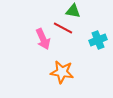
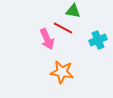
pink arrow: moved 4 px right
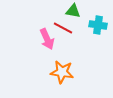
cyan cross: moved 15 px up; rotated 30 degrees clockwise
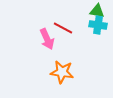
green triangle: moved 24 px right
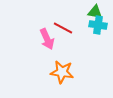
green triangle: moved 2 px left, 1 px down
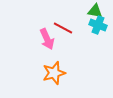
green triangle: moved 1 px up
cyan cross: rotated 12 degrees clockwise
orange star: moved 8 px left, 1 px down; rotated 25 degrees counterclockwise
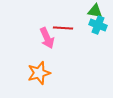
red line: rotated 24 degrees counterclockwise
pink arrow: moved 1 px up
orange star: moved 15 px left
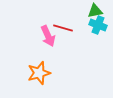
green triangle: rotated 21 degrees counterclockwise
red line: rotated 12 degrees clockwise
pink arrow: moved 1 px right, 2 px up
